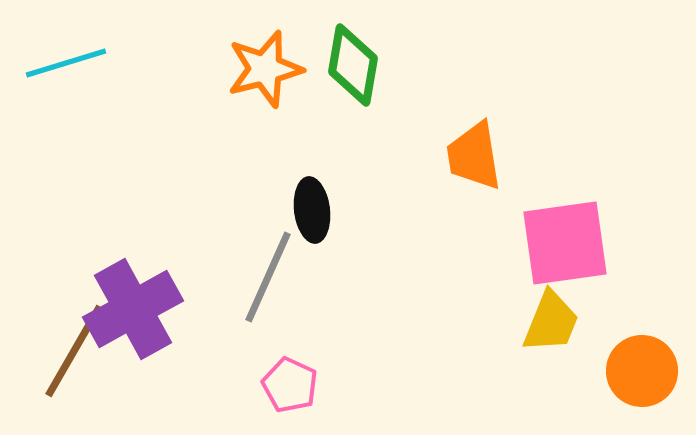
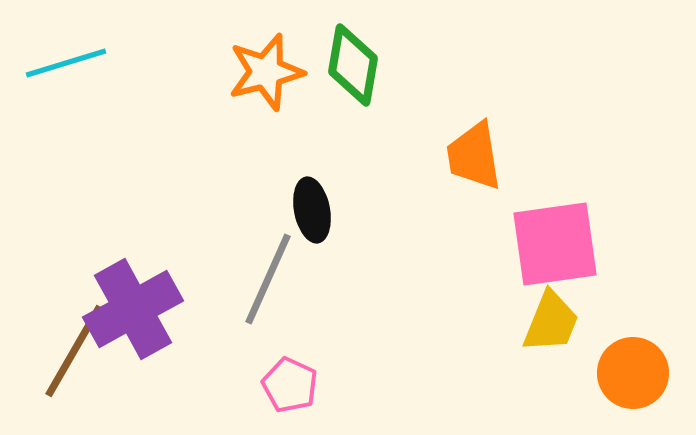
orange star: moved 1 px right, 3 px down
black ellipse: rotated 4 degrees counterclockwise
pink square: moved 10 px left, 1 px down
gray line: moved 2 px down
orange circle: moved 9 px left, 2 px down
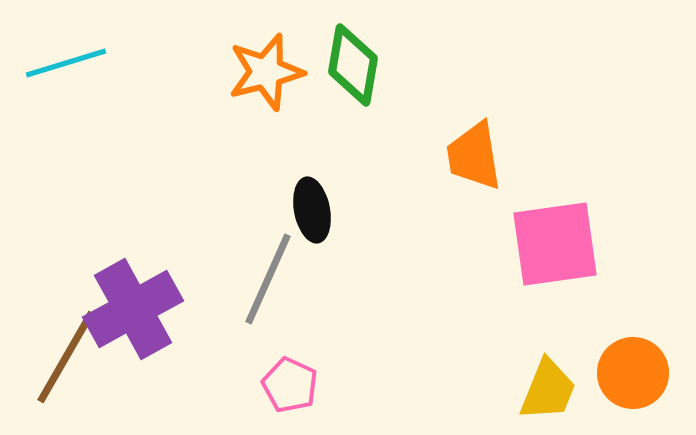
yellow trapezoid: moved 3 px left, 68 px down
brown line: moved 8 px left, 6 px down
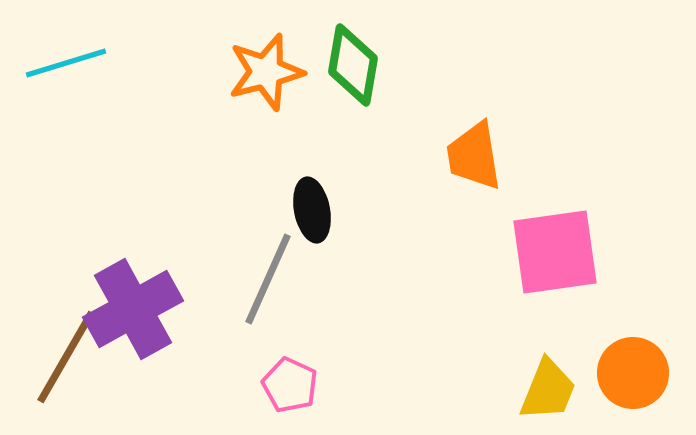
pink square: moved 8 px down
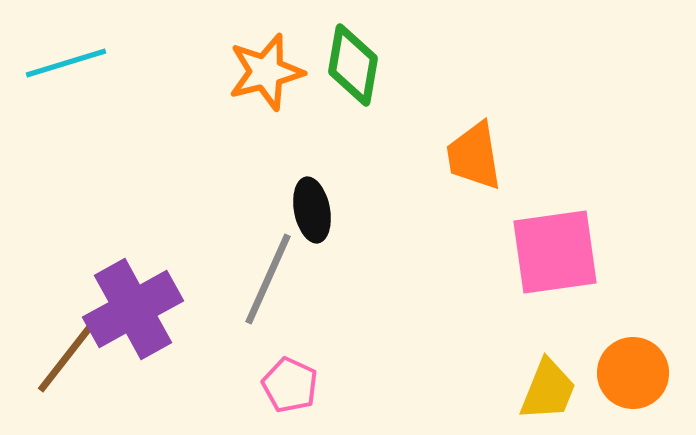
brown line: moved 6 px right, 7 px up; rotated 8 degrees clockwise
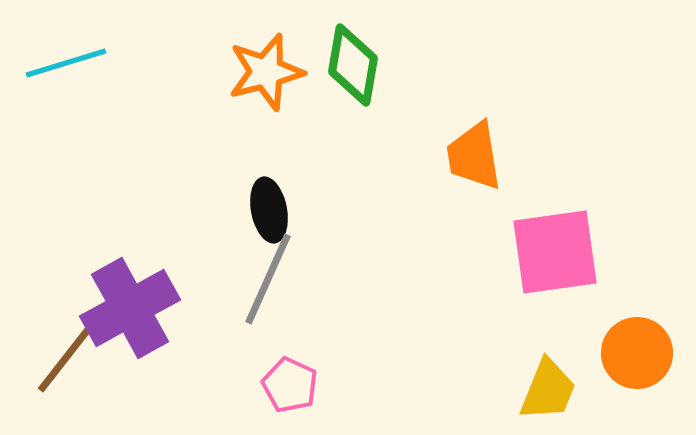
black ellipse: moved 43 px left
purple cross: moved 3 px left, 1 px up
orange circle: moved 4 px right, 20 px up
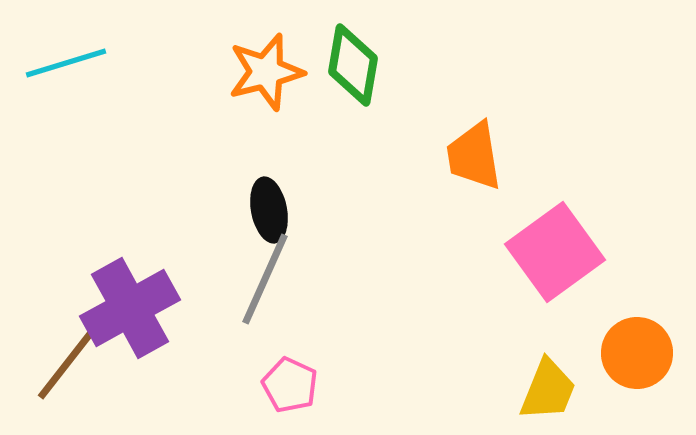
pink square: rotated 28 degrees counterclockwise
gray line: moved 3 px left
brown line: moved 7 px down
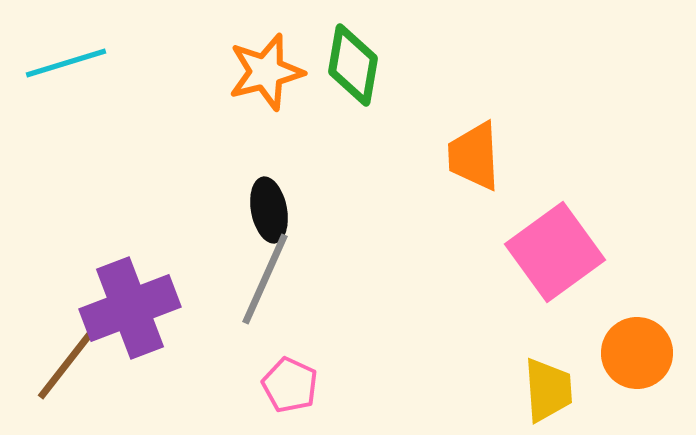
orange trapezoid: rotated 6 degrees clockwise
purple cross: rotated 8 degrees clockwise
yellow trapezoid: rotated 26 degrees counterclockwise
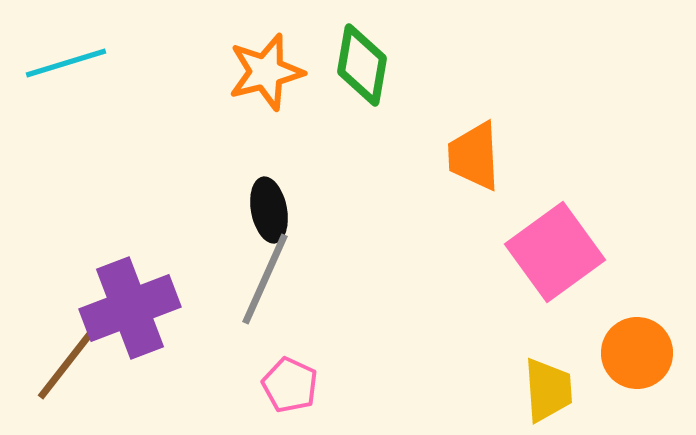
green diamond: moved 9 px right
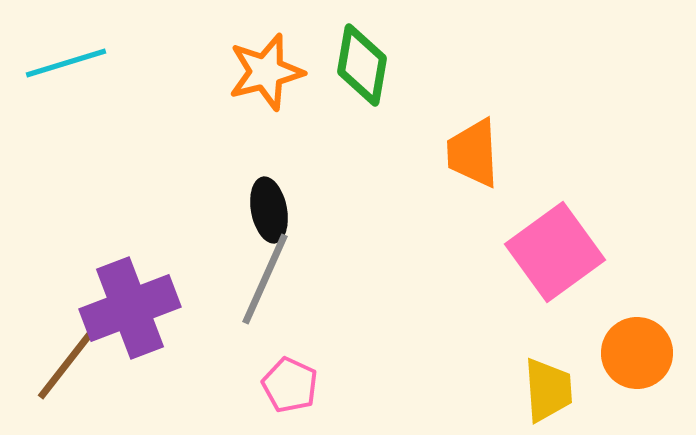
orange trapezoid: moved 1 px left, 3 px up
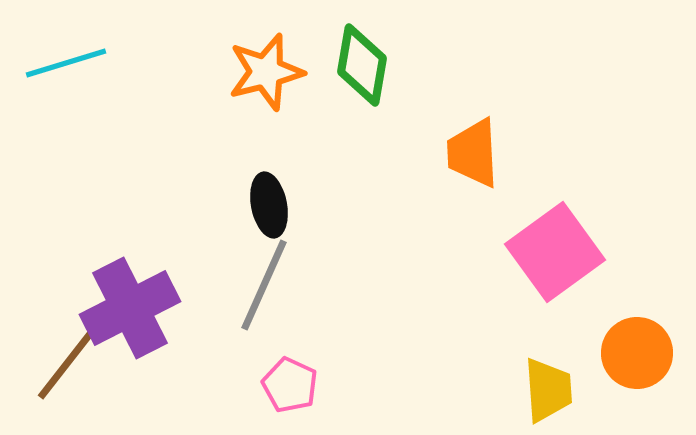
black ellipse: moved 5 px up
gray line: moved 1 px left, 6 px down
purple cross: rotated 6 degrees counterclockwise
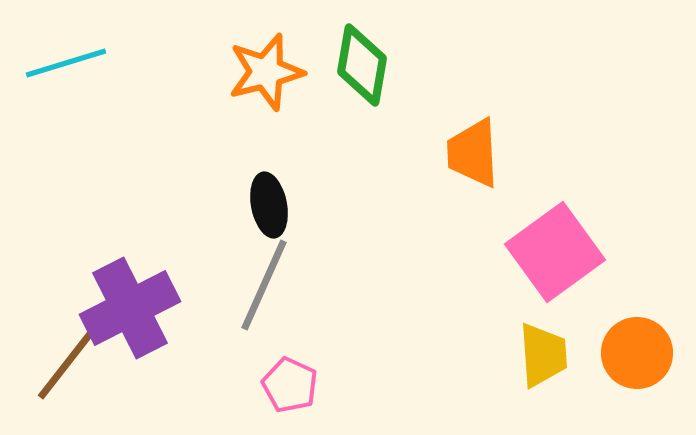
yellow trapezoid: moved 5 px left, 35 px up
